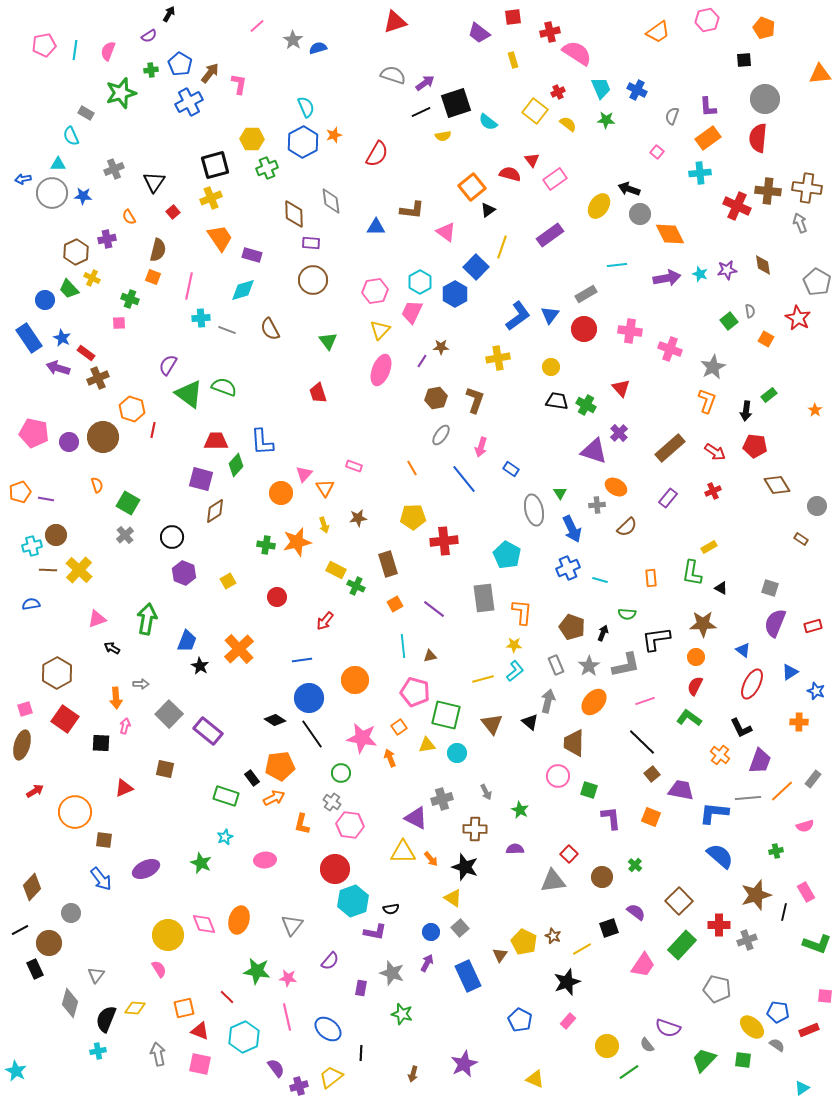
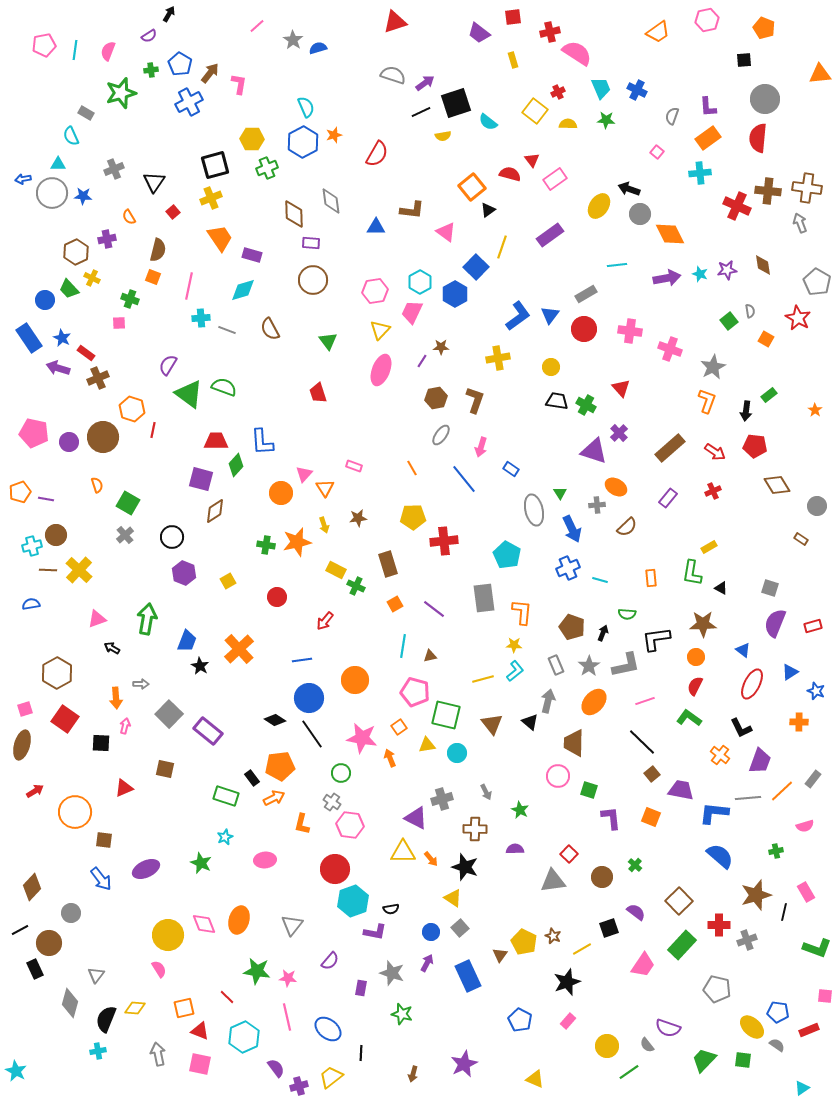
yellow semicircle at (568, 124): rotated 36 degrees counterclockwise
cyan line at (403, 646): rotated 15 degrees clockwise
green L-shape at (817, 944): moved 4 px down
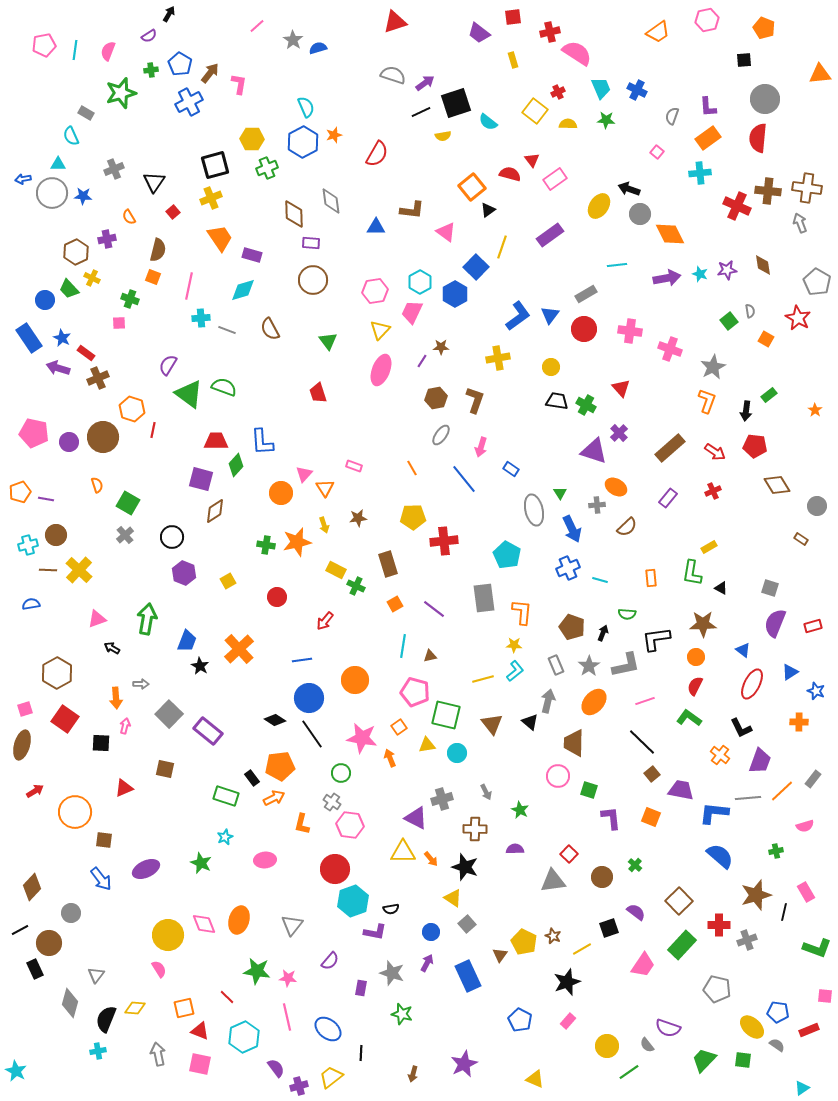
cyan cross at (32, 546): moved 4 px left, 1 px up
gray square at (460, 928): moved 7 px right, 4 px up
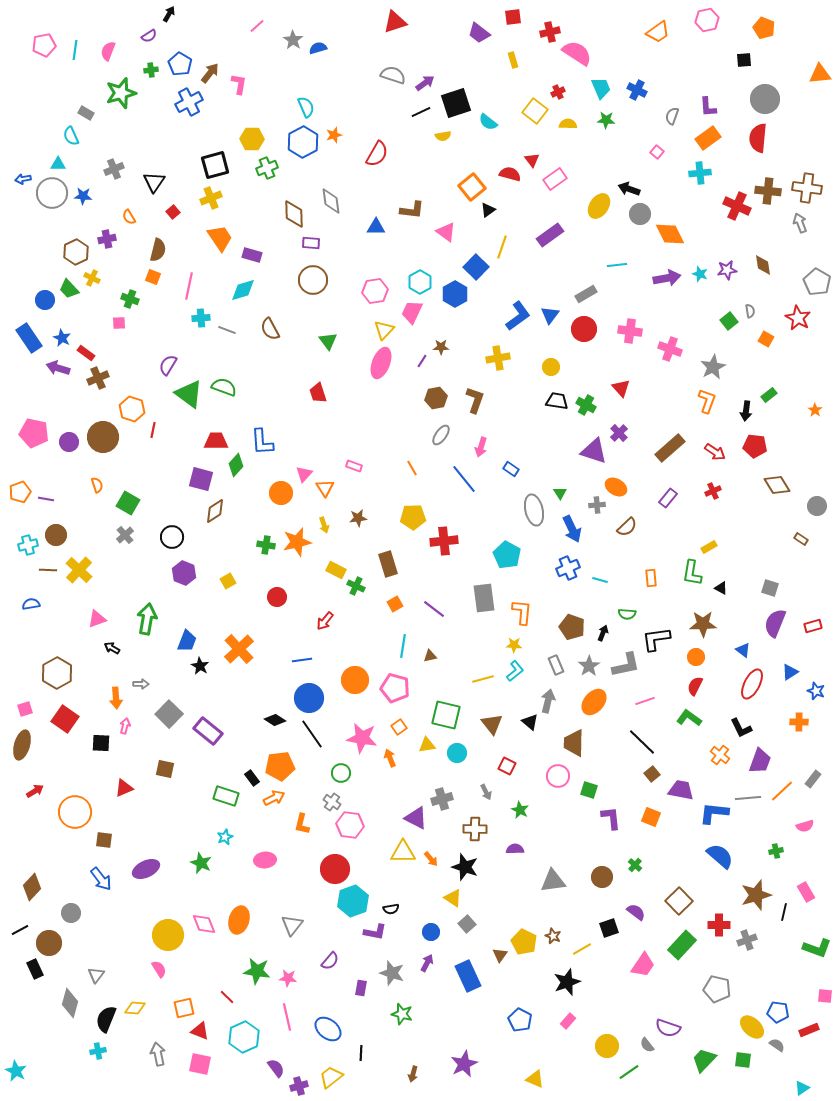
yellow triangle at (380, 330): moved 4 px right
pink ellipse at (381, 370): moved 7 px up
pink pentagon at (415, 692): moved 20 px left, 4 px up
red square at (569, 854): moved 62 px left, 88 px up; rotated 18 degrees counterclockwise
